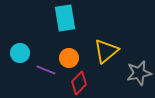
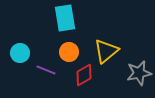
orange circle: moved 6 px up
red diamond: moved 5 px right, 8 px up; rotated 15 degrees clockwise
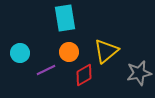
purple line: rotated 48 degrees counterclockwise
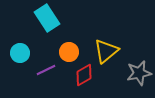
cyan rectangle: moved 18 px left; rotated 24 degrees counterclockwise
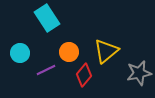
red diamond: rotated 20 degrees counterclockwise
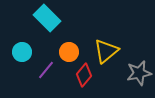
cyan rectangle: rotated 12 degrees counterclockwise
cyan circle: moved 2 px right, 1 px up
purple line: rotated 24 degrees counterclockwise
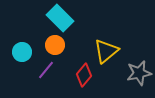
cyan rectangle: moved 13 px right
orange circle: moved 14 px left, 7 px up
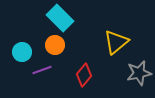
yellow triangle: moved 10 px right, 9 px up
purple line: moved 4 px left; rotated 30 degrees clockwise
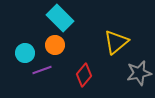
cyan circle: moved 3 px right, 1 px down
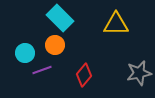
yellow triangle: moved 18 px up; rotated 40 degrees clockwise
